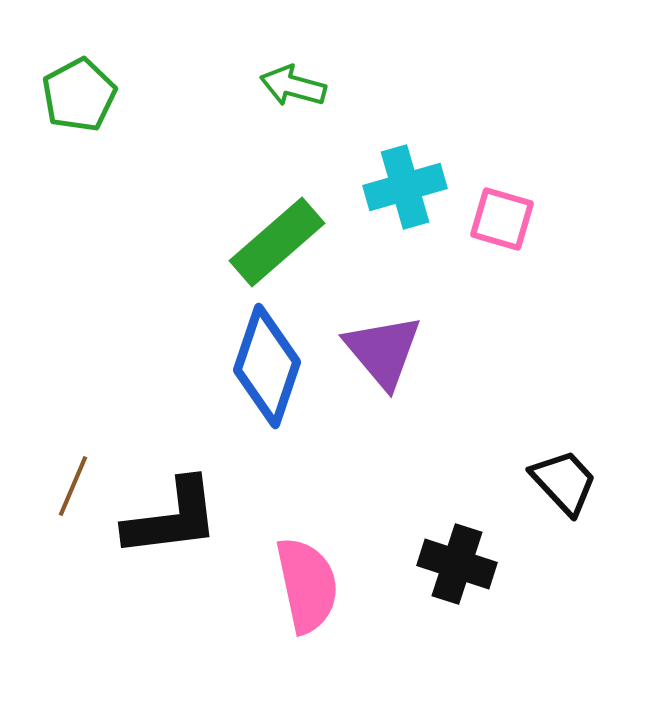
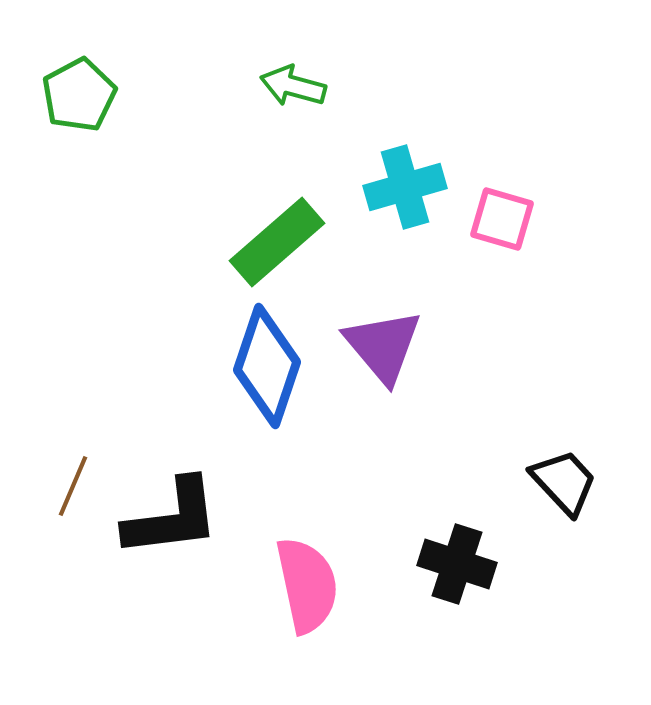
purple triangle: moved 5 px up
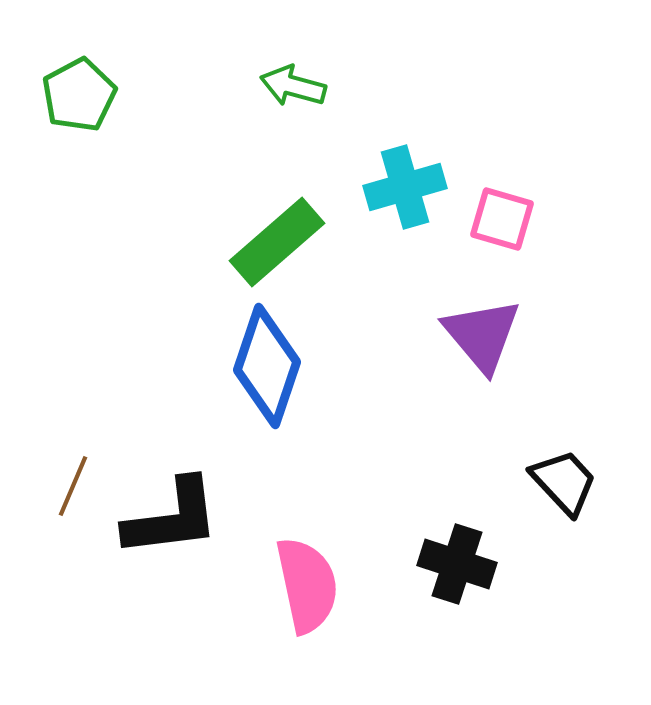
purple triangle: moved 99 px right, 11 px up
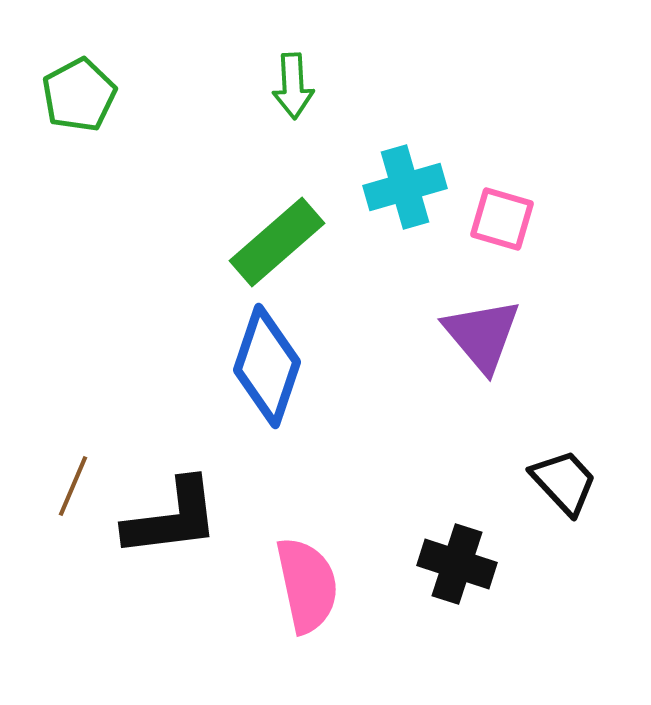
green arrow: rotated 108 degrees counterclockwise
